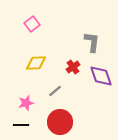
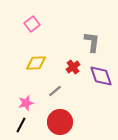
black line: rotated 63 degrees counterclockwise
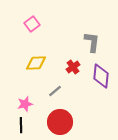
purple diamond: rotated 25 degrees clockwise
pink star: moved 1 px left, 1 px down
black line: rotated 28 degrees counterclockwise
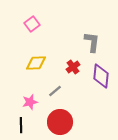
pink star: moved 5 px right, 2 px up
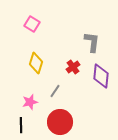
pink square: rotated 21 degrees counterclockwise
yellow diamond: rotated 70 degrees counterclockwise
gray line: rotated 16 degrees counterclockwise
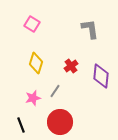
gray L-shape: moved 2 px left, 13 px up; rotated 15 degrees counterclockwise
red cross: moved 2 px left, 1 px up
pink star: moved 3 px right, 4 px up
black line: rotated 21 degrees counterclockwise
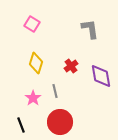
purple diamond: rotated 15 degrees counterclockwise
gray line: rotated 48 degrees counterclockwise
pink star: rotated 21 degrees counterclockwise
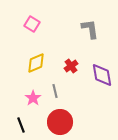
yellow diamond: rotated 50 degrees clockwise
purple diamond: moved 1 px right, 1 px up
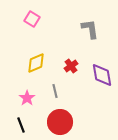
pink square: moved 5 px up
pink star: moved 6 px left
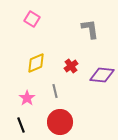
purple diamond: rotated 75 degrees counterclockwise
